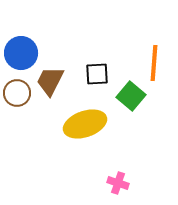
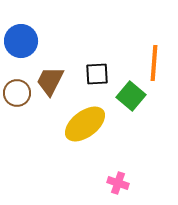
blue circle: moved 12 px up
yellow ellipse: rotated 18 degrees counterclockwise
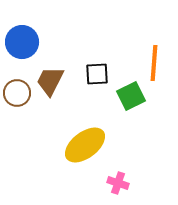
blue circle: moved 1 px right, 1 px down
green square: rotated 24 degrees clockwise
yellow ellipse: moved 21 px down
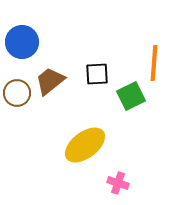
brown trapezoid: rotated 24 degrees clockwise
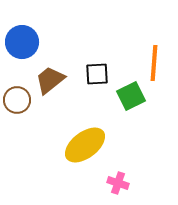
brown trapezoid: moved 1 px up
brown circle: moved 7 px down
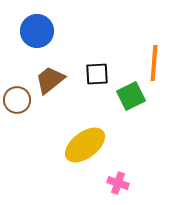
blue circle: moved 15 px right, 11 px up
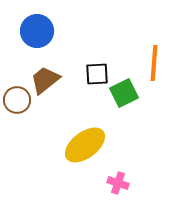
brown trapezoid: moved 5 px left
green square: moved 7 px left, 3 px up
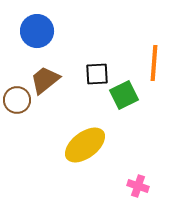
green square: moved 2 px down
pink cross: moved 20 px right, 3 px down
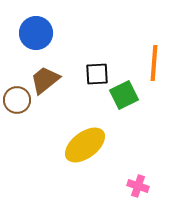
blue circle: moved 1 px left, 2 px down
